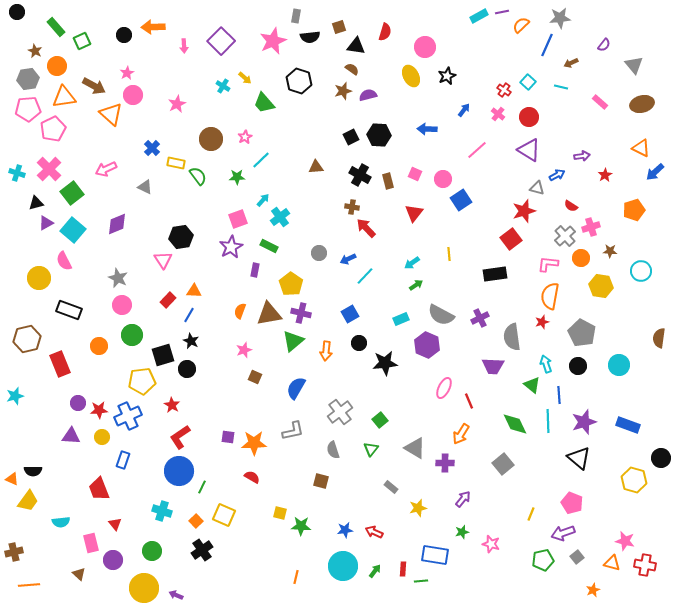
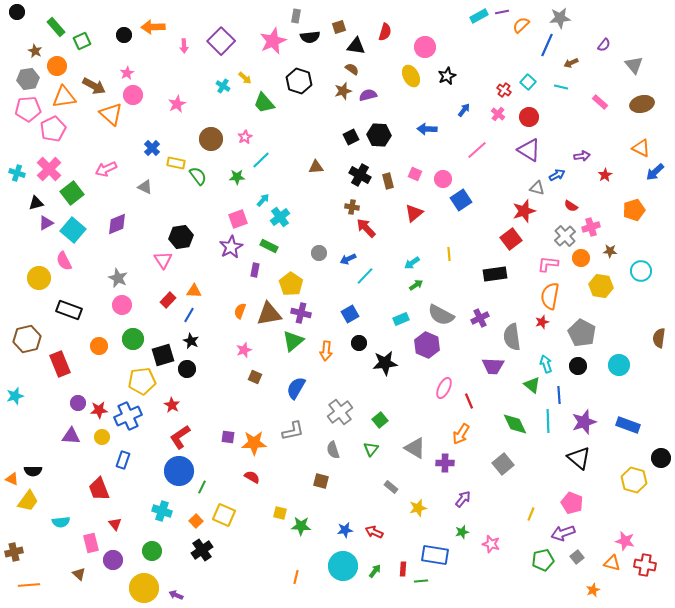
red triangle at (414, 213): rotated 12 degrees clockwise
green circle at (132, 335): moved 1 px right, 4 px down
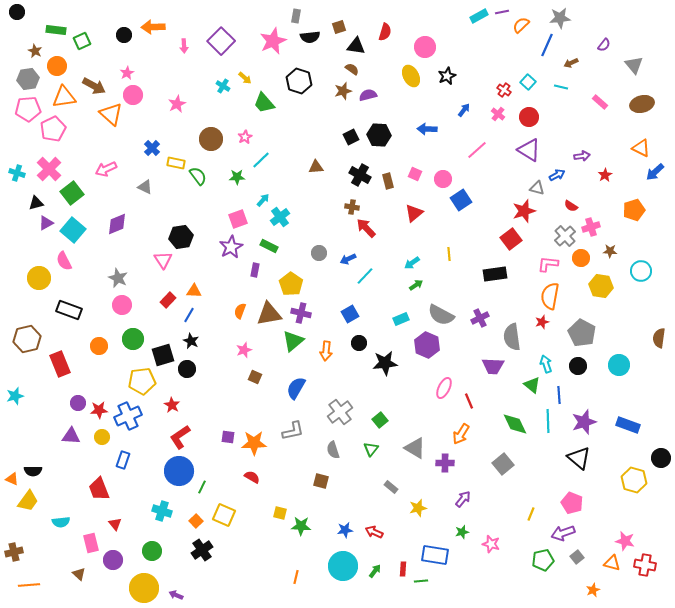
green rectangle at (56, 27): moved 3 px down; rotated 42 degrees counterclockwise
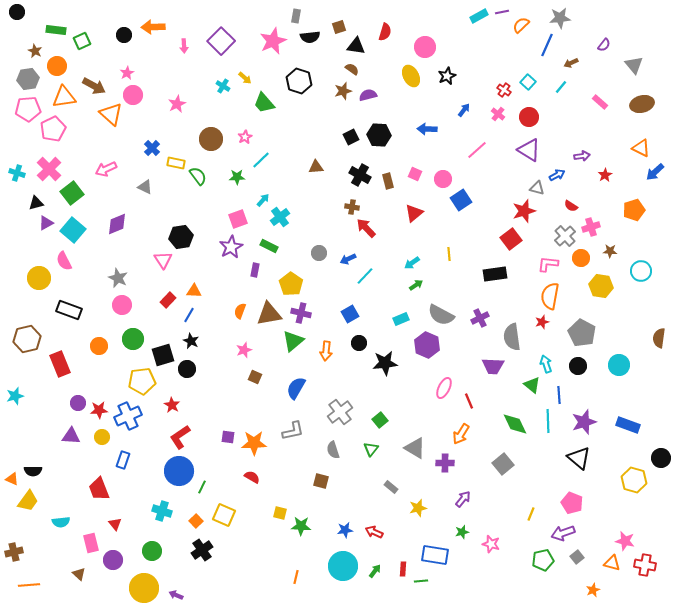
cyan line at (561, 87): rotated 64 degrees counterclockwise
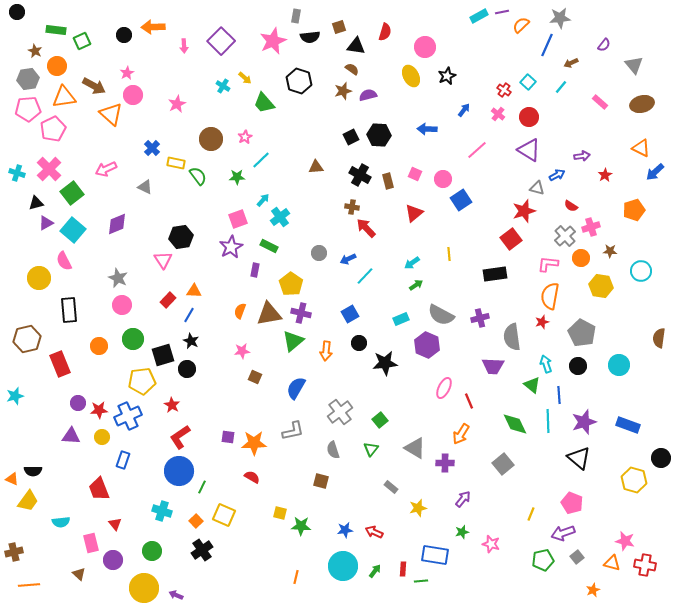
black rectangle at (69, 310): rotated 65 degrees clockwise
purple cross at (480, 318): rotated 12 degrees clockwise
pink star at (244, 350): moved 2 px left, 1 px down; rotated 14 degrees clockwise
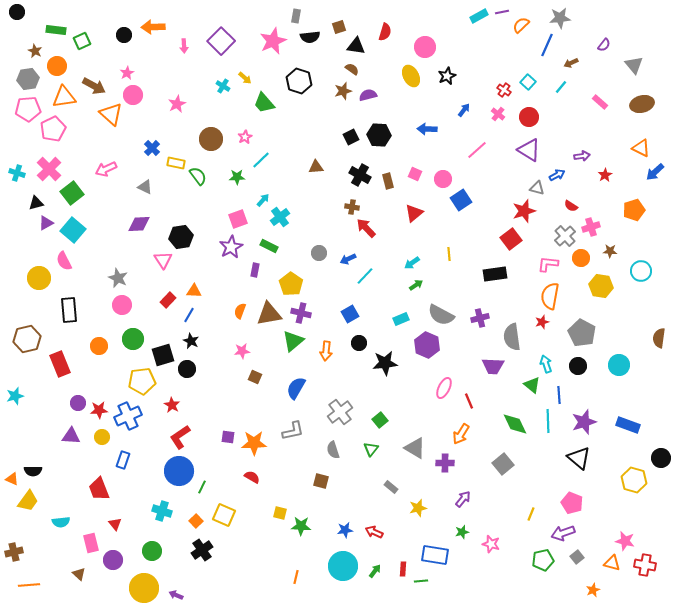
purple diamond at (117, 224): moved 22 px right; rotated 20 degrees clockwise
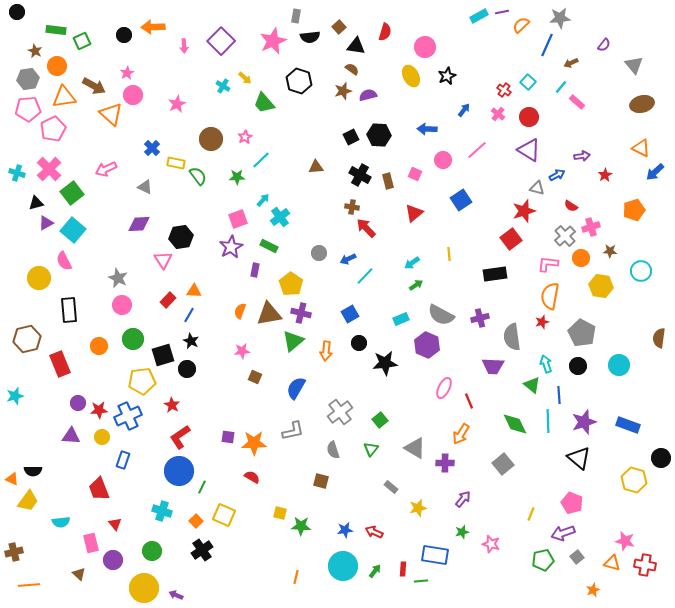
brown square at (339, 27): rotated 24 degrees counterclockwise
pink rectangle at (600, 102): moved 23 px left
pink circle at (443, 179): moved 19 px up
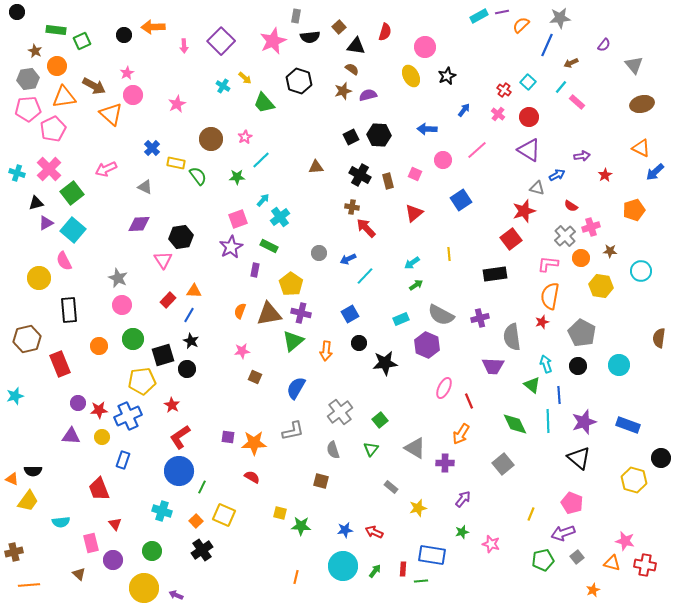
blue rectangle at (435, 555): moved 3 px left
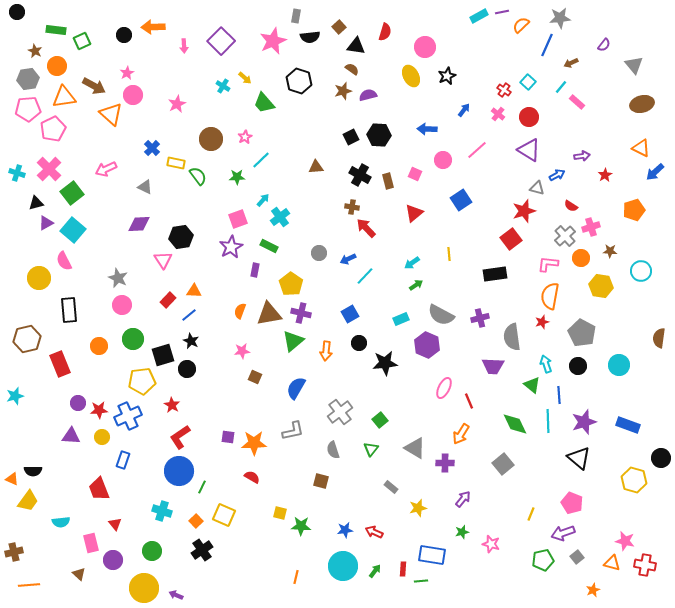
blue line at (189, 315): rotated 21 degrees clockwise
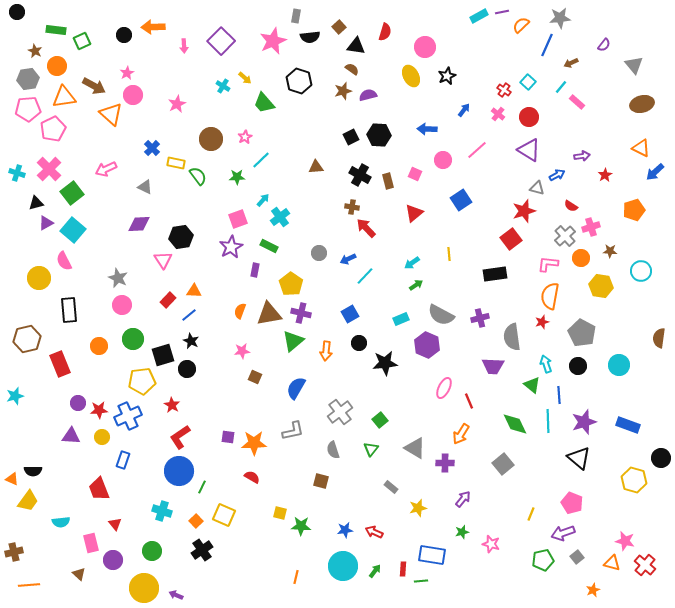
red cross at (645, 565): rotated 30 degrees clockwise
